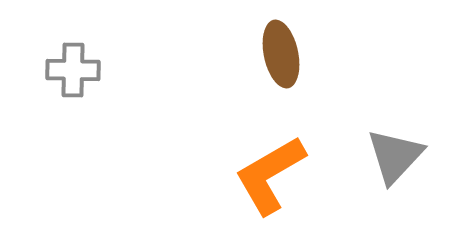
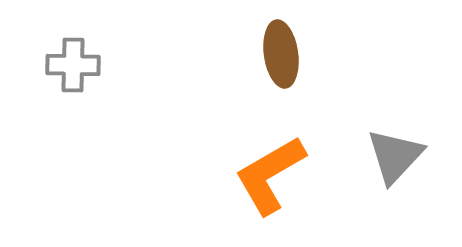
brown ellipse: rotated 4 degrees clockwise
gray cross: moved 5 px up
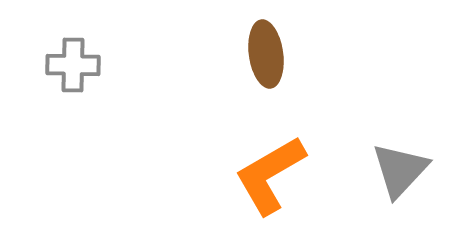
brown ellipse: moved 15 px left
gray triangle: moved 5 px right, 14 px down
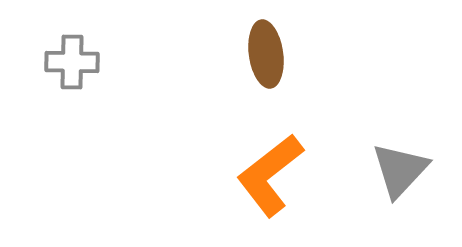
gray cross: moved 1 px left, 3 px up
orange L-shape: rotated 8 degrees counterclockwise
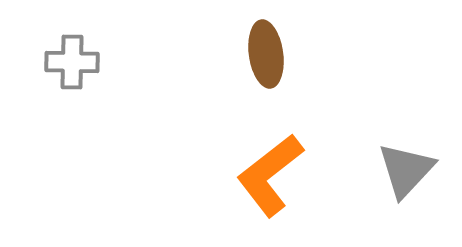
gray triangle: moved 6 px right
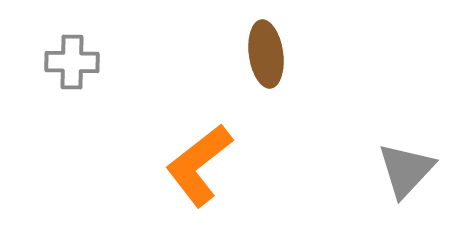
orange L-shape: moved 71 px left, 10 px up
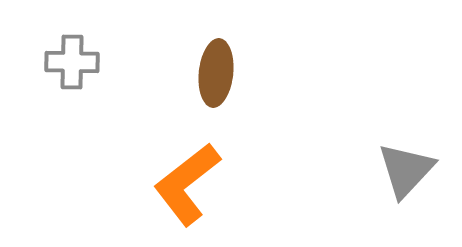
brown ellipse: moved 50 px left, 19 px down; rotated 14 degrees clockwise
orange L-shape: moved 12 px left, 19 px down
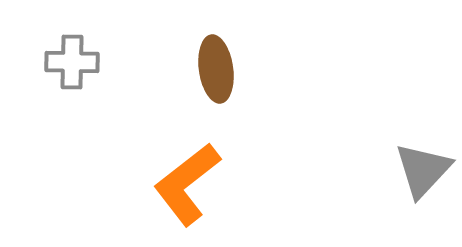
brown ellipse: moved 4 px up; rotated 14 degrees counterclockwise
gray triangle: moved 17 px right
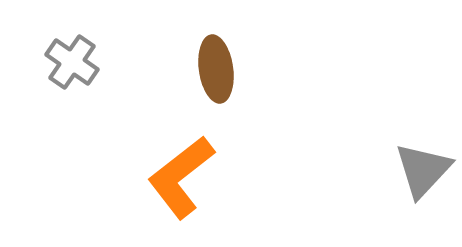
gray cross: rotated 34 degrees clockwise
orange L-shape: moved 6 px left, 7 px up
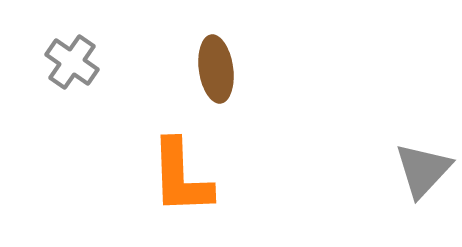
orange L-shape: rotated 54 degrees counterclockwise
